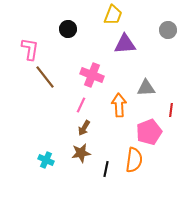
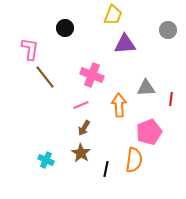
black circle: moved 3 px left, 1 px up
pink line: rotated 42 degrees clockwise
red line: moved 11 px up
brown star: rotated 30 degrees counterclockwise
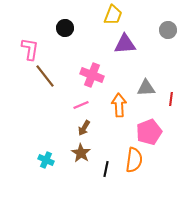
brown line: moved 1 px up
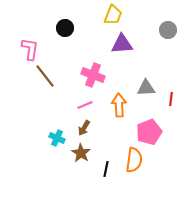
purple triangle: moved 3 px left
pink cross: moved 1 px right
pink line: moved 4 px right
cyan cross: moved 11 px right, 22 px up
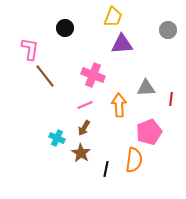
yellow trapezoid: moved 2 px down
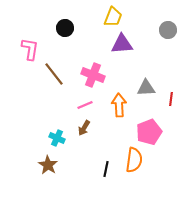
brown line: moved 9 px right, 2 px up
brown star: moved 33 px left, 12 px down
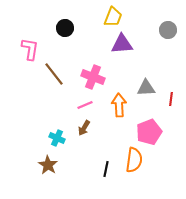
pink cross: moved 2 px down
